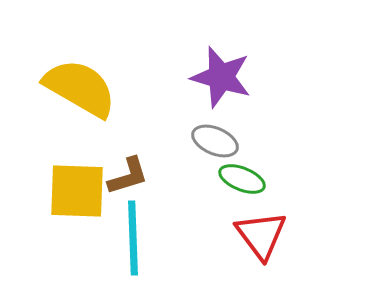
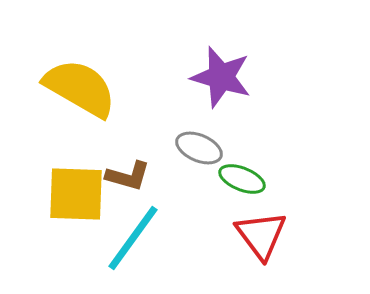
gray ellipse: moved 16 px left, 7 px down
brown L-shape: rotated 33 degrees clockwise
yellow square: moved 1 px left, 3 px down
cyan line: rotated 38 degrees clockwise
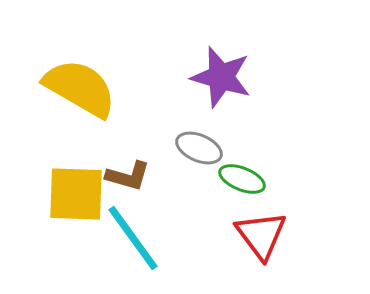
cyan line: rotated 72 degrees counterclockwise
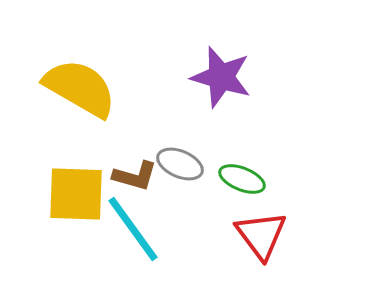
gray ellipse: moved 19 px left, 16 px down
brown L-shape: moved 7 px right
cyan line: moved 9 px up
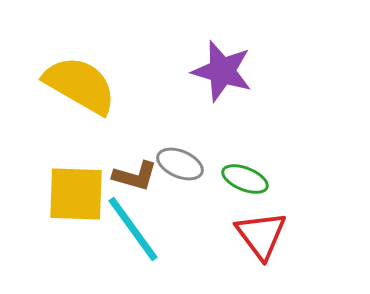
purple star: moved 1 px right, 6 px up
yellow semicircle: moved 3 px up
green ellipse: moved 3 px right
